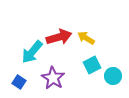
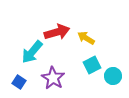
red arrow: moved 2 px left, 5 px up
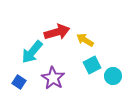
yellow arrow: moved 1 px left, 2 px down
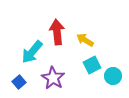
red arrow: rotated 80 degrees counterclockwise
blue square: rotated 16 degrees clockwise
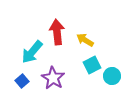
cyan circle: moved 1 px left
blue square: moved 3 px right, 1 px up
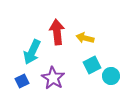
yellow arrow: moved 2 px up; rotated 18 degrees counterclockwise
cyan arrow: rotated 15 degrees counterclockwise
cyan circle: moved 1 px left
blue square: rotated 16 degrees clockwise
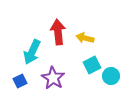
red arrow: moved 1 px right
blue square: moved 2 px left
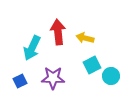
cyan arrow: moved 4 px up
purple star: rotated 30 degrees counterclockwise
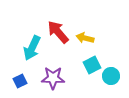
red arrow: rotated 35 degrees counterclockwise
